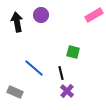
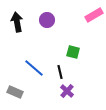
purple circle: moved 6 px right, 5 px down
black line: moved 1 px left, 1 px up
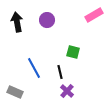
blue line: rotated 20 degrees clockwise
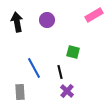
gray rectangle: moved 5 px right; rotated 63 degrees clockwise
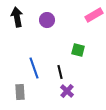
black arrow: moved 5 px up
green square: moved 5 px right, 2 px up
blue line: rotated 10 degrees clockwise
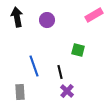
blue line: moved 2 px up
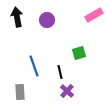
green square: moved 1 px right, 3 px down; rotated 32 degrees counterclockwise
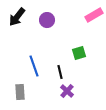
black arrow: rotated 132 degrees counterclockwise
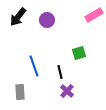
black arrow: moved 1 px right
